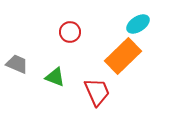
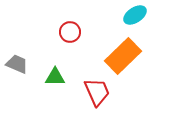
cyan ellipse: moved 3 px left, 9 px up
green triangle: rotated 20 degrees counterclockwise
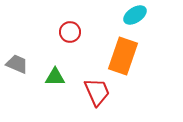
orange rectangle: rotated 27 degrees counterclockwise
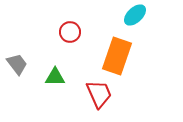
cyan ellipse: rotated 10 degrees counterclockwise
orange rectangle: moved 6 px left
gray trapezoid: rotated 30 degrees clockwise
red trapezoid: moved 2 px right, 2 px down
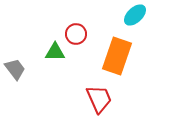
red circle: moved 6 px right, 2 px down
gray trapezoid: moved 2 px left, 5 px down
green triangle: moved 25 px up
red trapezoid: moved 5 px down
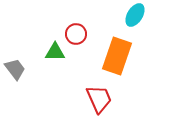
cyan ellipse: rotated 15 degrees counterclockwise
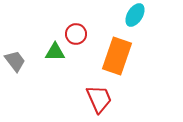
gray trapezoid: moved 8 px up
